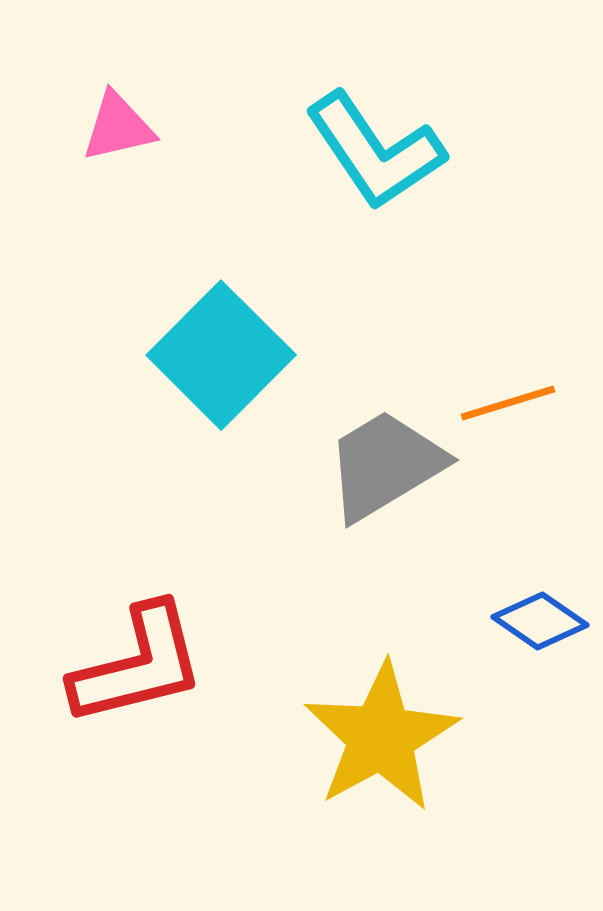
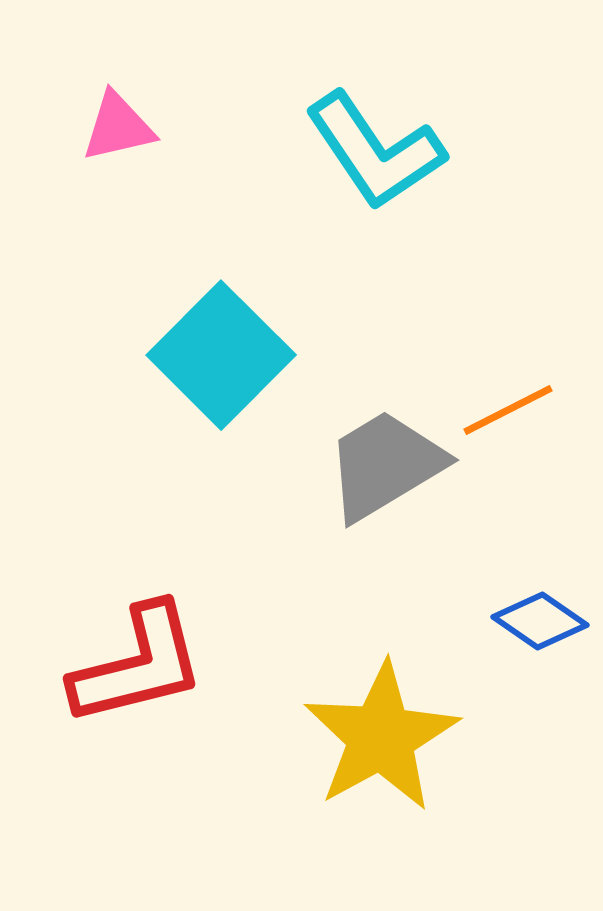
orange line: moved 7 px down; rotated 10 degrees counterclockwise
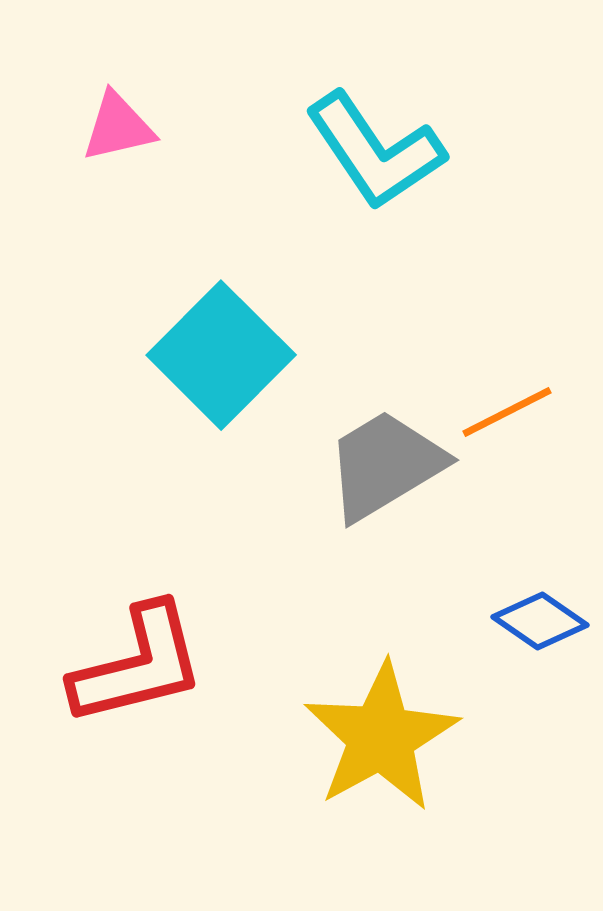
orange line: moved 1 px left, 2 px down
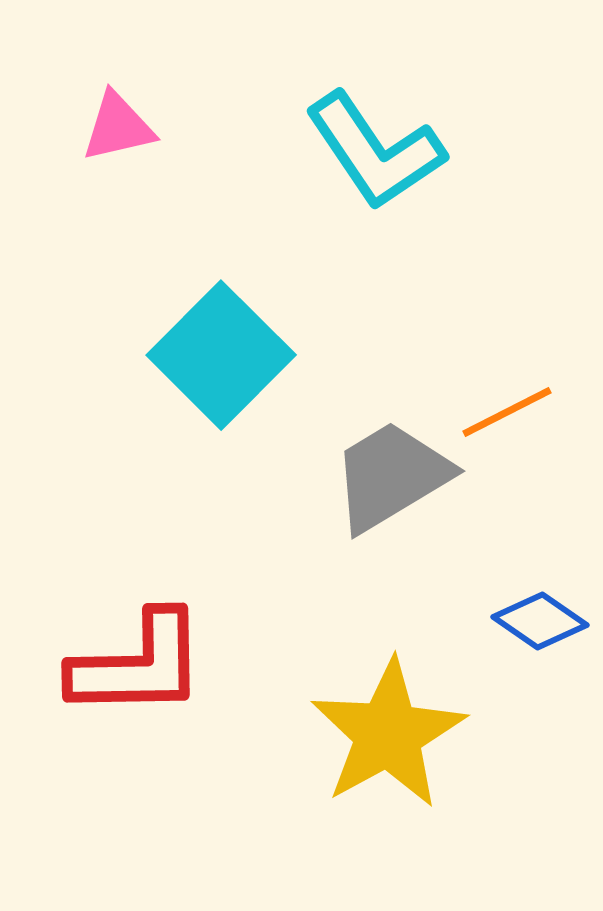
gray trapezoid: moved 6 px right, 11 px down
red L-shape: rotated 13 degrees clockwise
yellow star: moved 7 px right, 3 px up
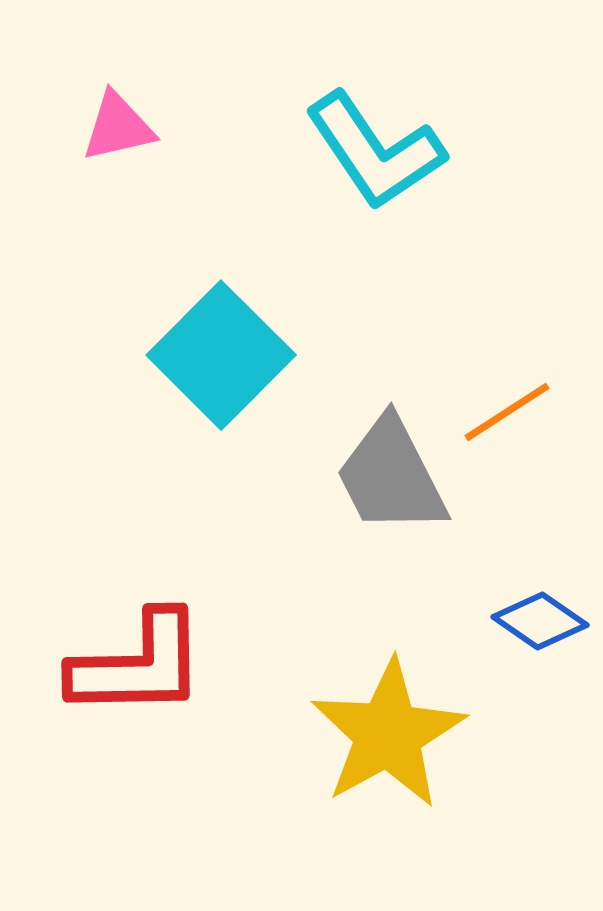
orange line: rotated 6 degrees counterclockwise
gray trapezoid: rotated 86 degrees counterclockwise
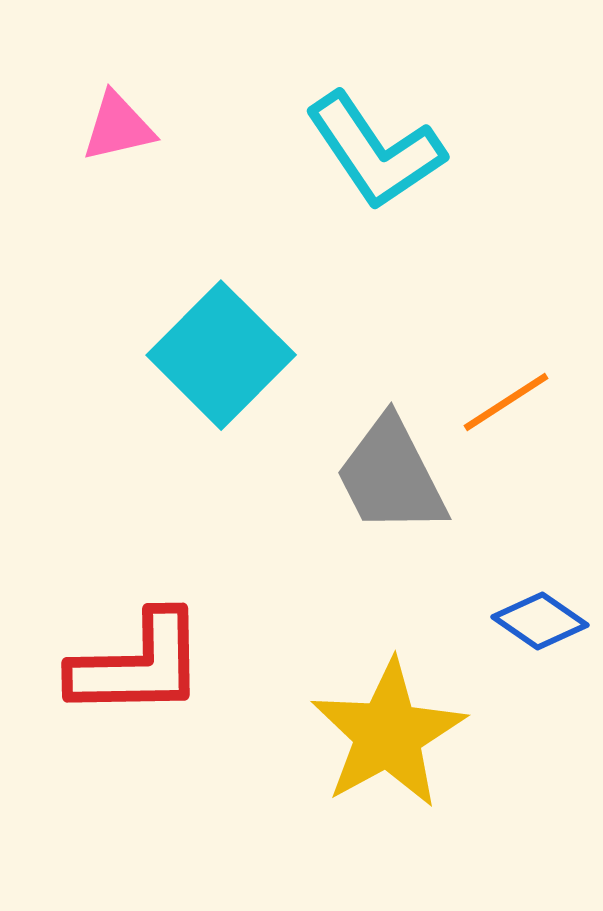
orange line: moved 1 px left, 10 px up
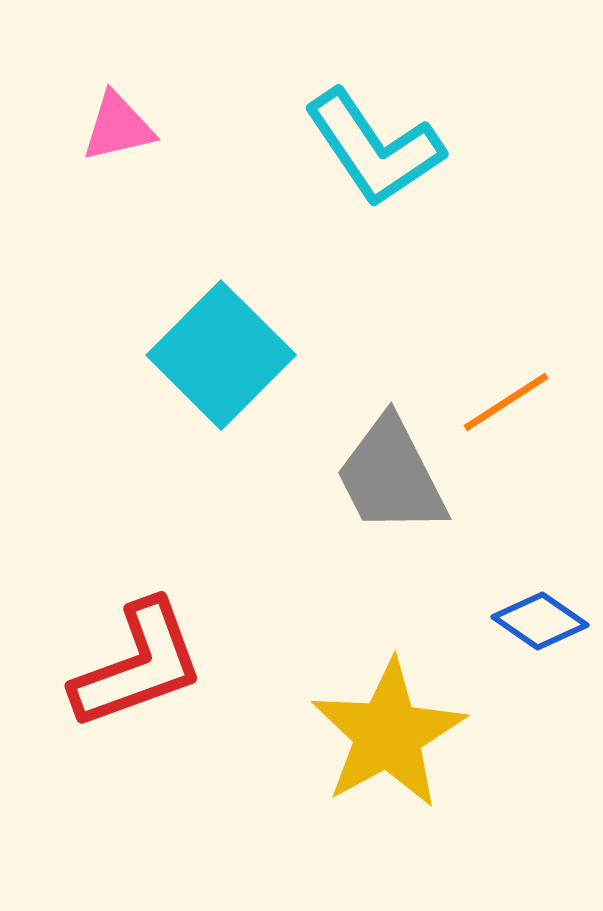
cyan L-shape: moved 1 px left, 3 px up
red L-shape: rotated 19 degrees counterclockwise
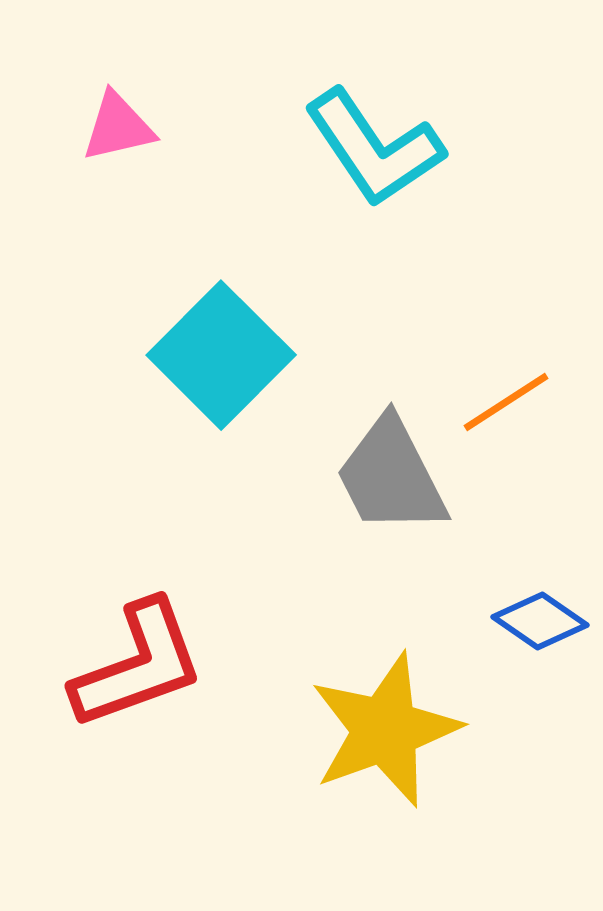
yellow star: moved 3 px left, 4 px up; rotated 9 degrees clockwise
